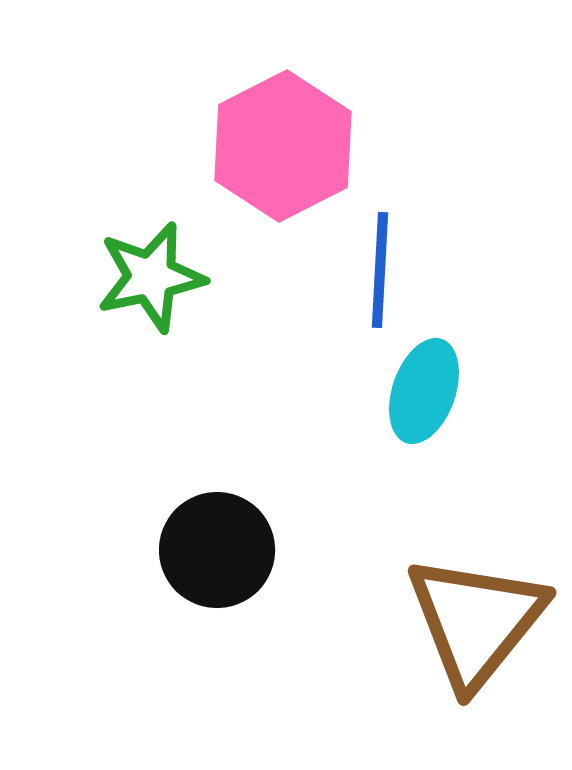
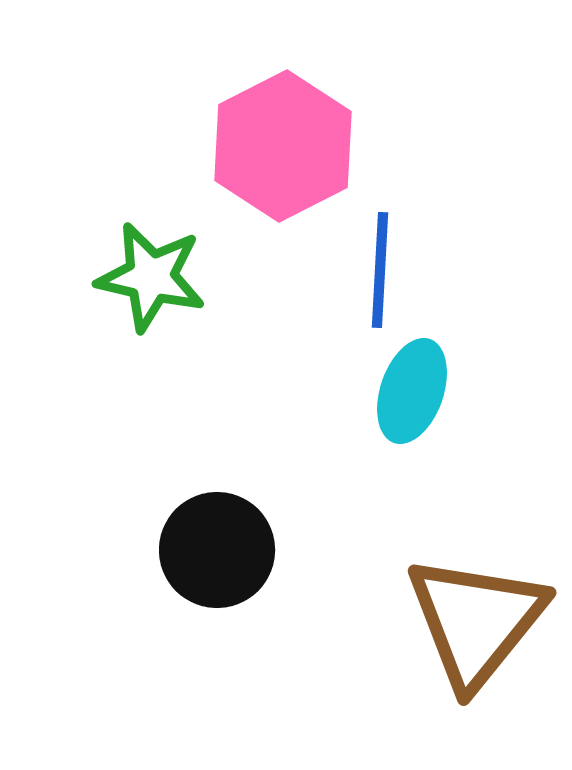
green star: rotated 25 degrees clockwise
cyan ellipse: moved 12 px left
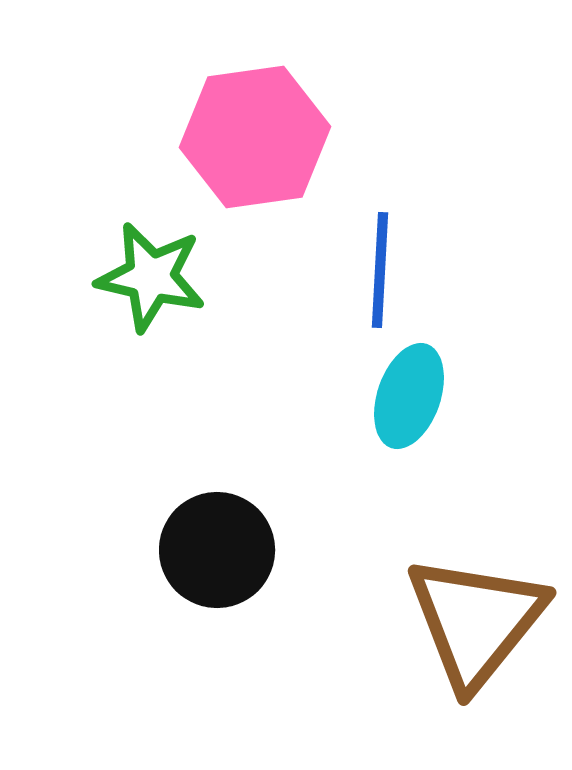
pink hexagon: moved 28 px left, 9 px up; rotated 19 degrees clockwise
cyan ellipse: moved 3 px left, 5 px down
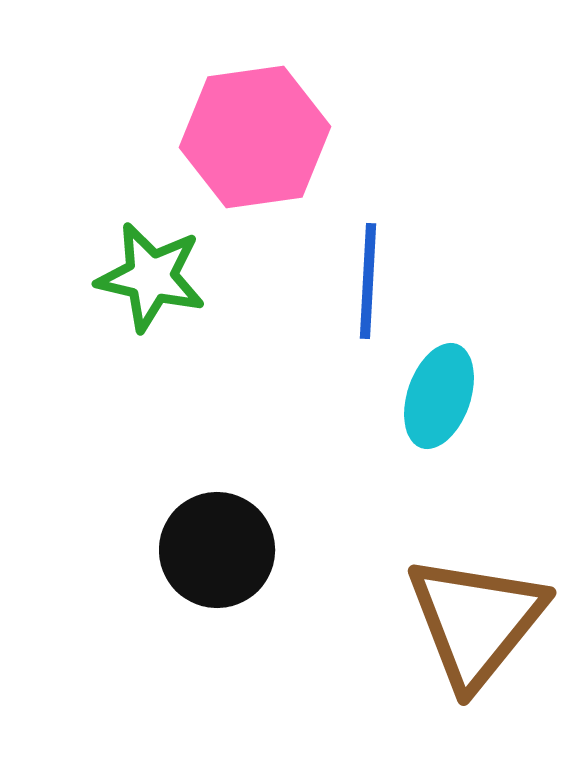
blue line: moved 12 px left, 11 px down
cyan ellipse: moved 30 px right
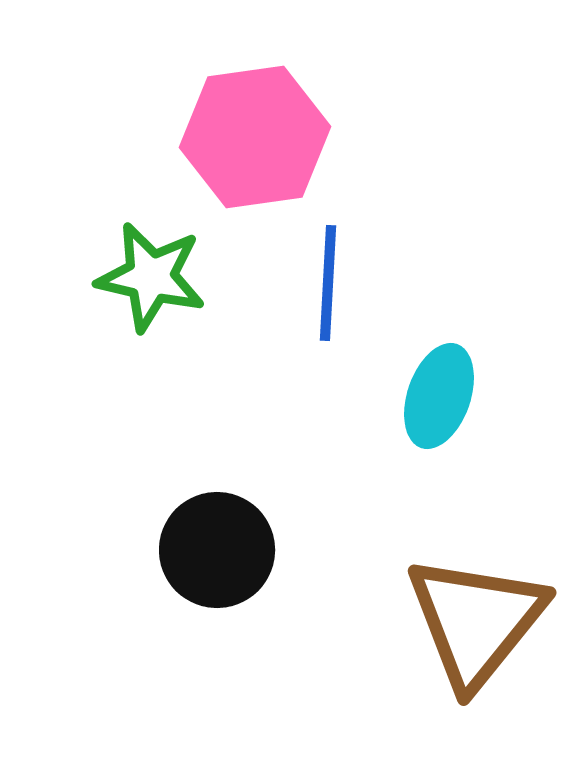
blue line: moved 40 px left, 2 px down
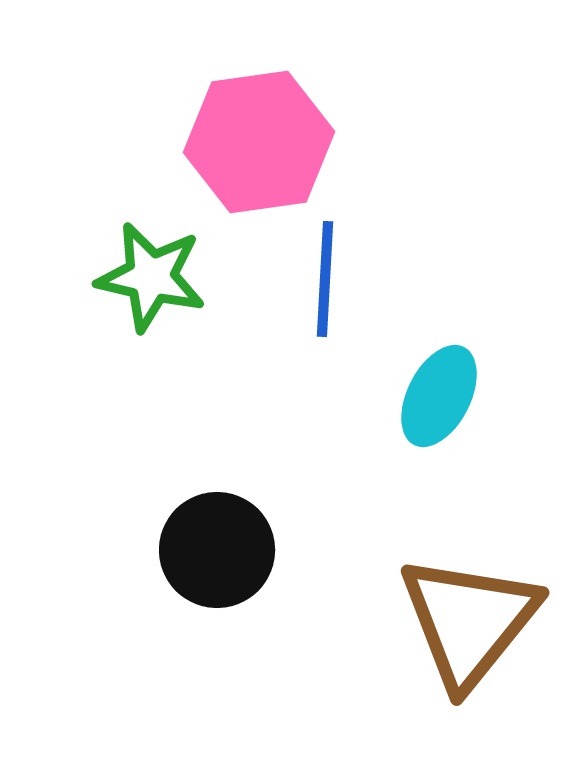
pink hexagon: moved 4 px right, 5 px down
blue line: moved 3 px left, 4 px up
cyan ellipse: rotated 8 degrees clockwise
brown triangle: moved 7 px left
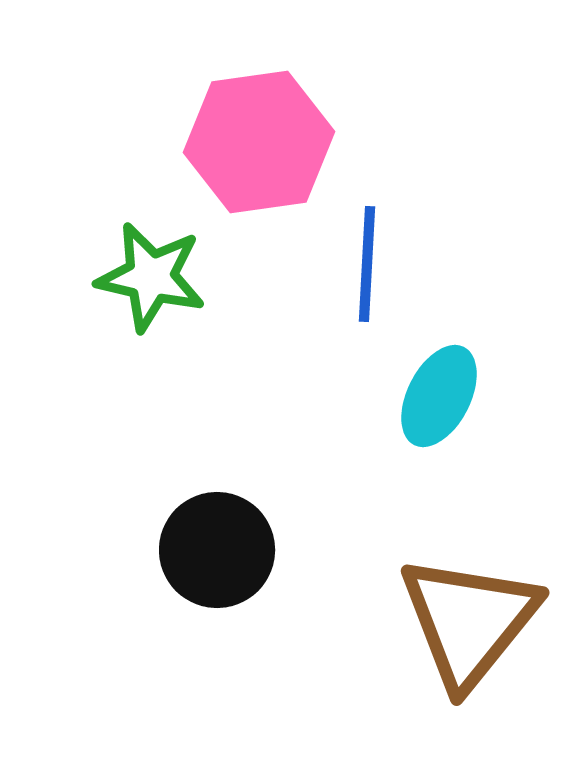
blue line: moved 42 px right, 15 px up
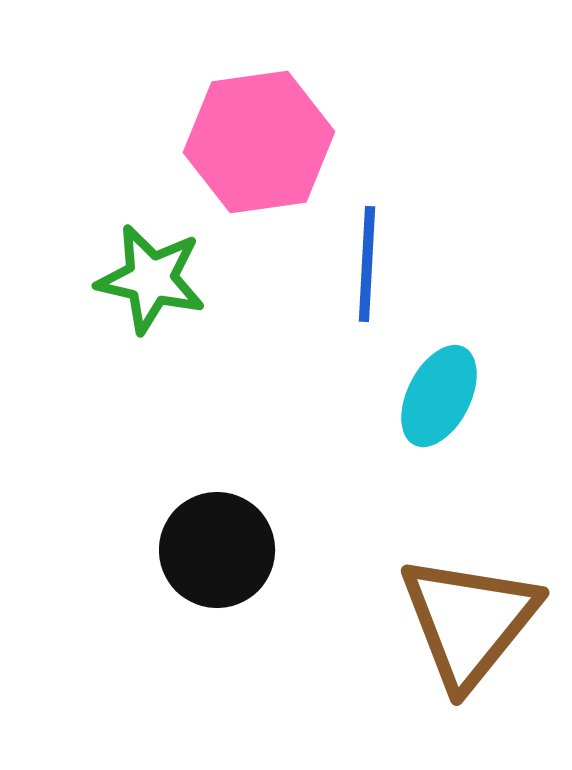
green star: moved 2 px down
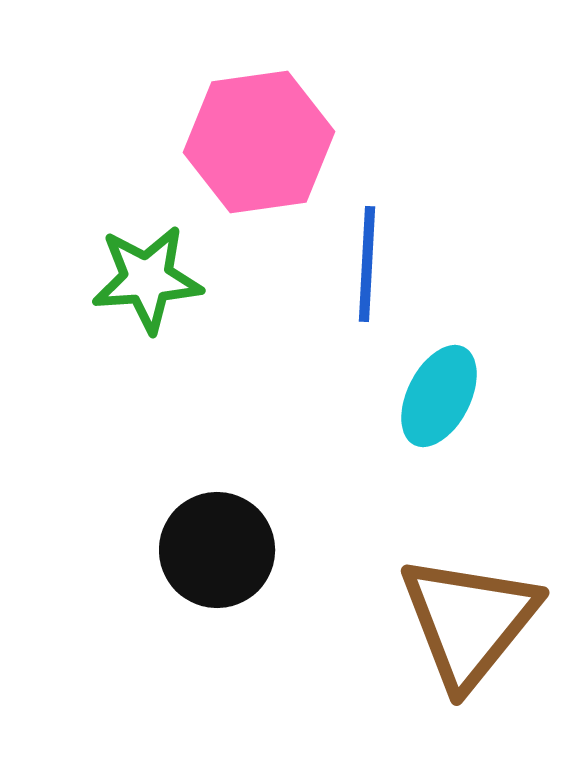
green star: moved 4 px left; rotated 17 degrees counterclockwise
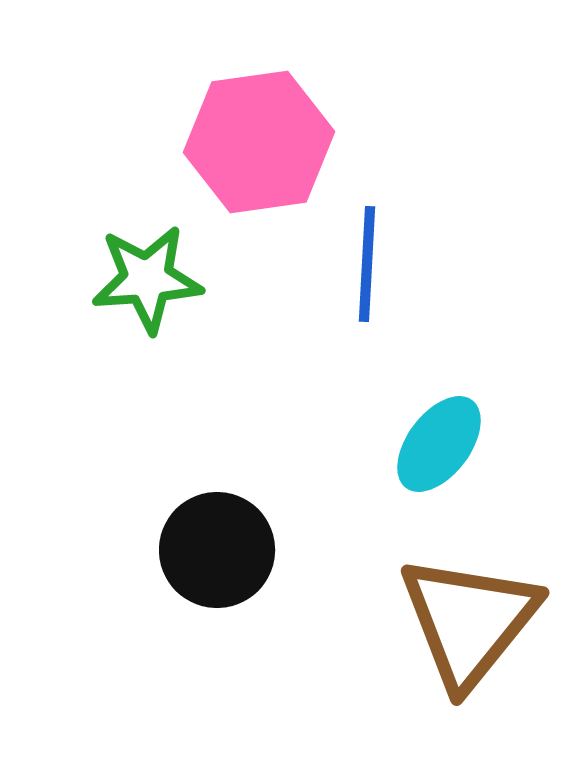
cyan ellipse: moved 48 px down; rotated 10 degrees clockwise
